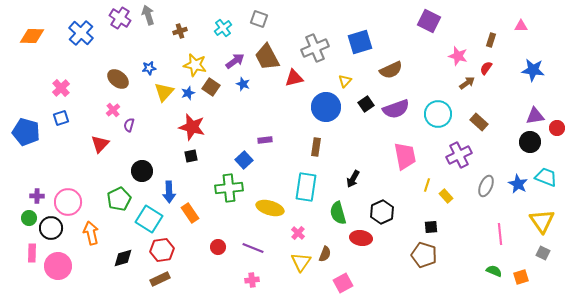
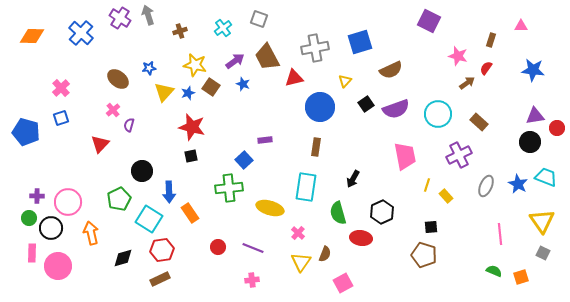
gray cross at (315, 48): rotated 12 degrees clockwise
blue circle at (326, 107): moved 6 px left
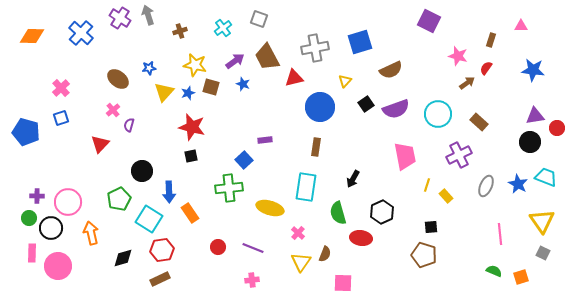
brown square at (211, 87): rotated 18 degrees counterclockwise
pink square at (343, 283): rotated 30 degrees clockwise
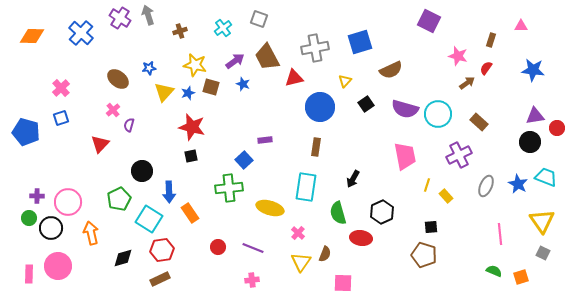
purple semicircle at (396, 109): moved 9 px right; rotated 36 degrees clockwise
pink rectangle at (32, 253): moved 3 px left, 21 px down
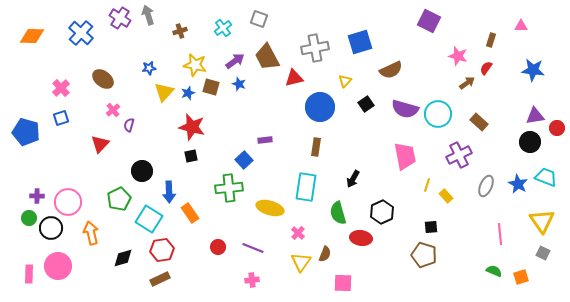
brown ellipse at (118, 79): moved 15 px left
blue star at (243, 84): moved 4 px left
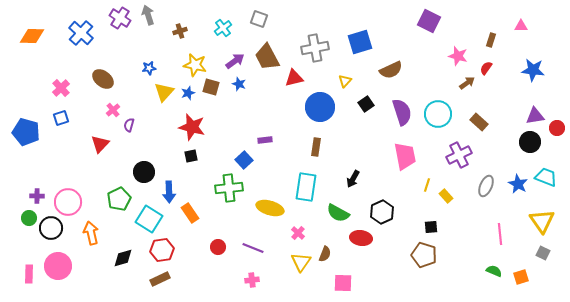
purple semicircle at (405, 109): moved 3 px left, 3 px down; rotated 124 degrees counterclockwise
black circle at (142, 171): moved 2 px right, 1 px down
green semicircle at (338, 213): rotated 45 degrees counterclockwise
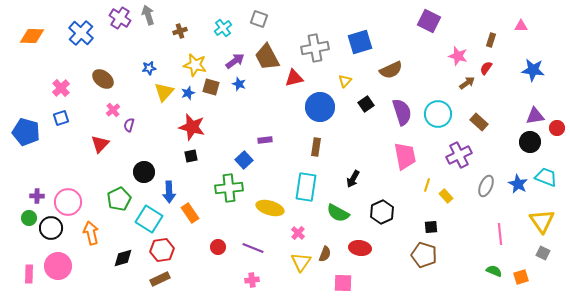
red ellipse at (361, 238): moved 1 px left, 10 px down
